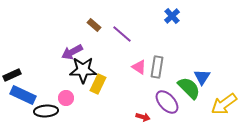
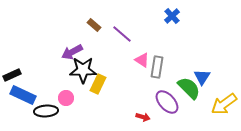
pink triangle: moved 3 px right, 7 px up
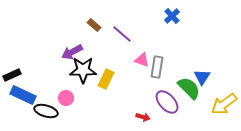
pink triangle: rotated 14 degrees counterclockwise
yellow rectangle: moved 8 px right, 5 px up
black ellipse: rotated 20 degrees clockwise
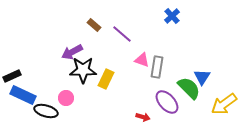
black rectangle: moved 1 px down
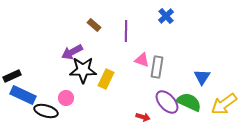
blue cross: moved 6 px left
purple line: moved 4 px right, 3 px up; rotated 50 degrees clockwise
green semicircle: moved 14 px down; rotated 20 degrees counterclockwise
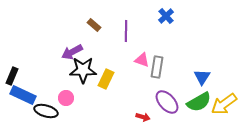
black rectangle: rotated 42 degrees counterclockwise
green semicircle: moved 10 px right; rotated 125 degrees clockwise
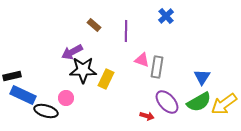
black rectangle: rotated 54 degrees clockwise
red arrow: moved 4 px right, 1 px up
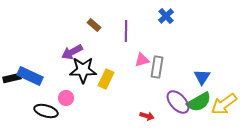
pink triangle: rotated 35 degrees counterclockwise
black rectangle: moved 2 px down
blue rectangle: moved 7 px right, 19 px up
purple ellipse: moved 11 px right
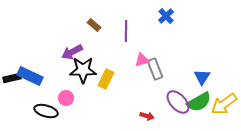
gray rectangle: moved 2 px left, 2 px down; rotated 30 degrees counterclockwise
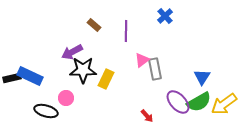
blue cross: moved 1 px left
pink triangle: rotated 21 degrees counterclockwise
gray rectangle: rotated 10 degrees clockwise
red arrow: rotated 32 degrees clockwise
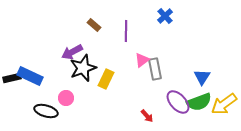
black star: moved 2 px up; rotated 20 degrees counterclockwise
green semicircle: rotated 10 degrees clockwise
